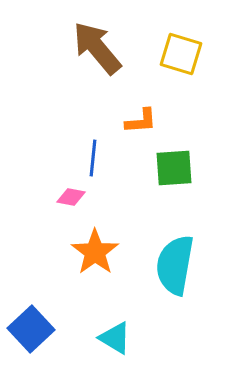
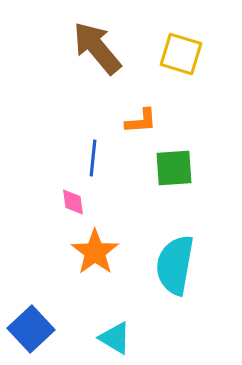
pink diamond: moved 2 px right, 5 px down; rotated 72 degrees clockwise
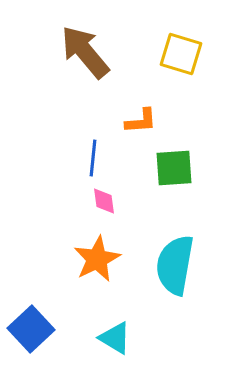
brown arrow: moved 12 px left, 4 px down
pink diamond: moved 31 px right, 1 px up
orange star: moved 2 px right, 7 px down; rotated 9 degrees clockwise
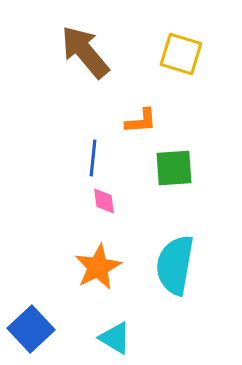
orange star: moved 1 px right, 8 px down
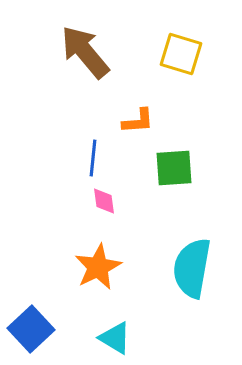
orange L-shape: moved 3 px left
cyan semicircle: moved 17 px right, 3 px down
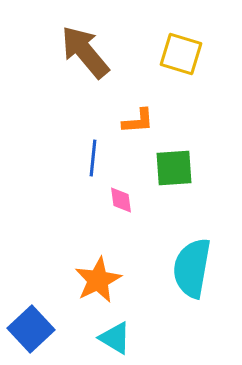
pink diamond: moved 17 px right, 1 px up
orange star: moved 13 px down
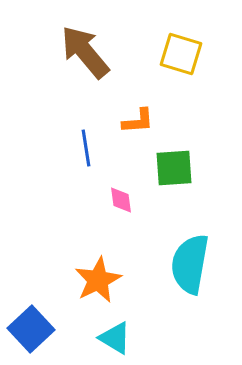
blue line: moved 7 px left, 10 px up; rotated 15 degrees counterclockwise
cyan semicircle: moved 2 px left, 4 px up
